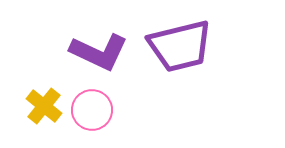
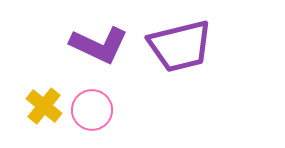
purple L-shape: moved 7 px up
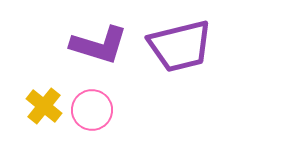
purple L-shape: rotated 8 degrees counterclockwise
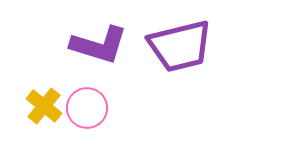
pink circle: moved 5 px left, 2 px up
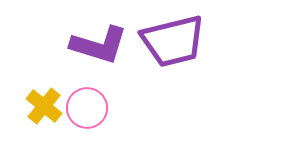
purple trapezoid: moved 7 px left, 5 px up
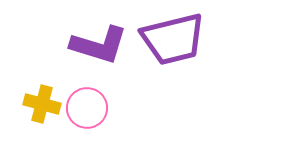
purple trapezoid: moved 2 px up
yellow cross: moved 2 px left, 2 px up; rotated 24 degrees counterclockwise
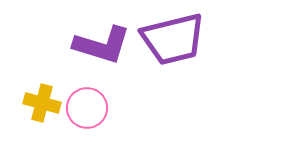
purple L-shape: moved 3 px right
yellow cross: moved 1 px up
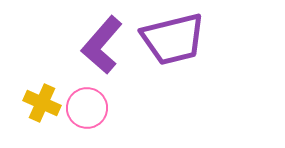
purple L-shape: rotated 114 degrees clockwise
yellow cross: rotated 9 degrees clockwise
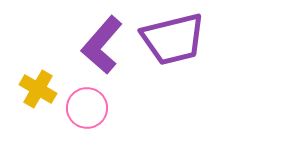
yellow cross: moved 4 px left, 14 px up; rotated 6 degrees clockwise
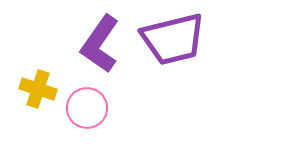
purple L-shape: moved 2 px left, 1 px up; rotated 6 degrees counterclockwise
yellow cross: rotated 12 degrees counterclockwise
